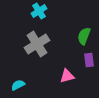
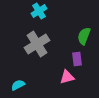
purple rectangle: moved 12 px left, 1 px up
pink triangle: moved 1 px down
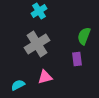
pink triangle: moved 22 px left
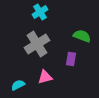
cyan cross: moved 1 px right, 1 px down
green semicircle: moved 2 px left; rotated 90 degrees clockwise
purple rectangle: moved 6 px left; rotated 16 degrees clockwise
